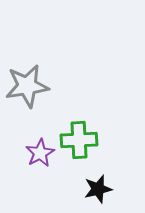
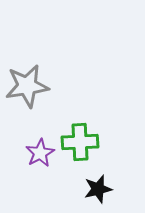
green cross: moved 1 px right, 2 px down
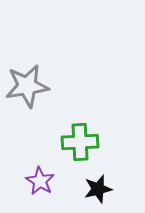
purple star: moved 28 px down; rotated 12 degrees counterclockwise
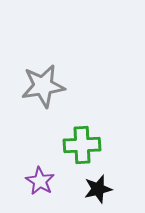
gray star: moved 16 px right
green cross: moved 2 px right, 3 px down
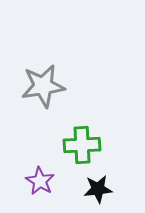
black star: rotated 8 degrees clockwise
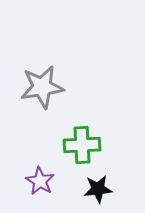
gray star: moved 1 px left, 1 px down
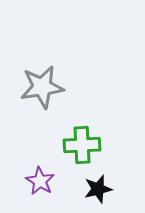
black star: rotated 8 degrees counterclockwise
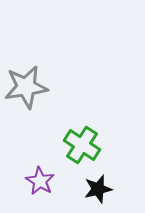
gray star: moved 16 px left
green cross: rotated 36 degrees clockwise
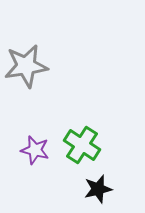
gray star: moved 21 px up
purple star: moved 5 px left, 31 px up; rotated 16 degrees counterclockwise
